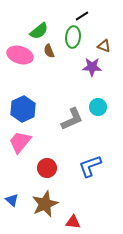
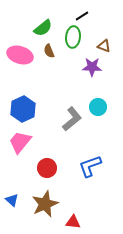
green semicircle: moved 4 px right, 3 px up
gray L-shape: rotated 15 degrees counterclockwise
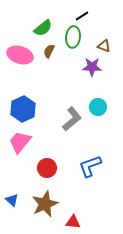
brown semicircle: rotated 48 degrees clockwise
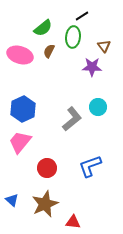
brown triangle: rotated 32 degrees clockwise
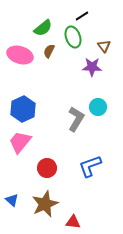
green ellipse: rotated 25 degrees counterclockwise
gray L-shape: moved 4 px right; rotated 20 degrees counterclockwise
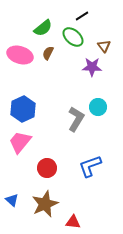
green ellipse: rotated 30 degrees counterclockwise
brown semicircle: moved 1 px left, 2 px down
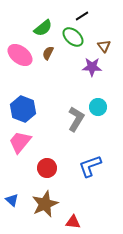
pink ellipse: rotated 20 degrees clockwise
blue hexagon: rotated 15 degrees counterclockwise
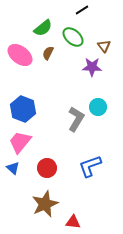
black line: moved 6 px up
blue triangle: moved 1 px right, 32 px up
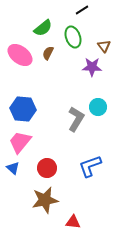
green ellipse: rotated 30 degrees clockwise
blue hexagon: rotated 15 degrees counterclockwise
brown star: moved 4 px up; rotated 12 degrees clockwise
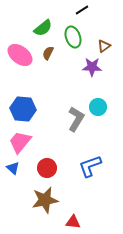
brown triangle: rotated 32 degrees clockwise
